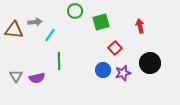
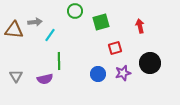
red square: rotated 24 degrees clockwise
blue circle: moved 5 px left, 4 px down
purple semicircle: moved 8 px right, 1 px down
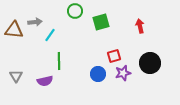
red square: moved 1 px left, 8 px down
purple semicircle: moved 2 px down
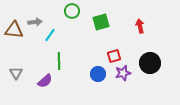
green circle: moved 3 px left
gray triangle: moved 3 px up
purple semicircle: rotated 28 degrees counterclockwise
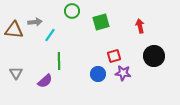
black circle: moved 4 px right, 7 px up
purple star: rotated 21 degrees clockwise
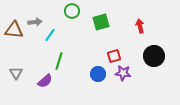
green line: rotated 18 degrees clockwise
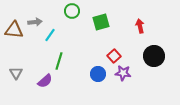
red square: rotated 24 degrees counterclockwise
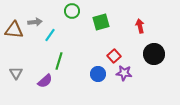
black circle: moved 2 px up
purple star: moved 1 px right
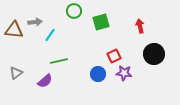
green circle: moved 2 px right
red square: rotated 16 degrees clockwise
green line: rotated 60 degrees clockwise
gray triangle: rotated 24 degrees clockwise
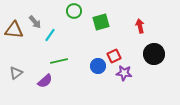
gray arrow: rotated 56 degrees clockwise
blue circle: moved 8 px up
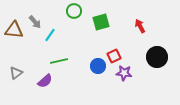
red arrow: rotated 16 degrees counterclockwise
black circle: moved 3 px right, 3 px down
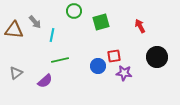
cyan line: moved 2 px right; rotated 24 degrees counterclockwise
red square: rotated 16 degrees clockwise
green line: moved 1 px right, 1 px up
